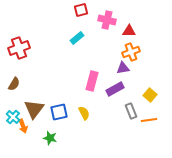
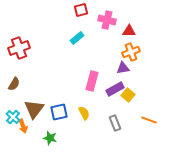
yellow square: moved 22 px left
gray rectangle: moved 16 px left, 12 px down
orange line: rotated 28 degrees clockwise
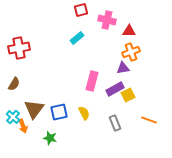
red cross: rotated 10 degrees clockwise
yellow square: rotated 24 degrees clockwise
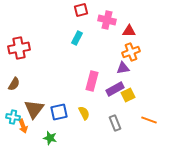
cyan rectangle: rotated 24 degrees counterclockwise
cyan cross: rotated 32 degrees counterclockwise
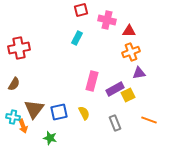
purple triangle: moved 16 px right, 5 px down
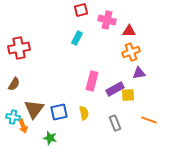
yellow square: rotated 24 degrees clockwise
yellow semicircle: rotated 16 degrees clockwise
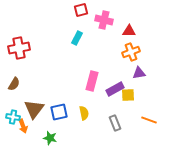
pink cross: moved 3 px left
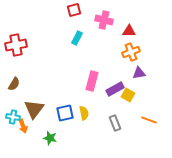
red square: moved 7 px left
red cross: moved 3 px left, 3 px up
yellow square: rotated 32 degrees clockwise
blue square: moved 6 px right, 1 px down
